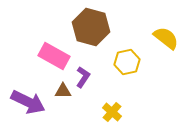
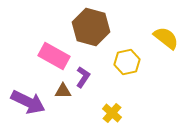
yellow cross: moved 1 px down
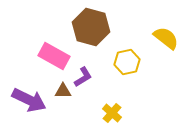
purple L-shape: rotated 25 degrees clockwise
purple arrow: moved 1 px right, 2 px up
